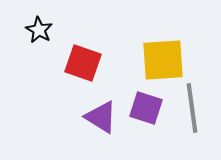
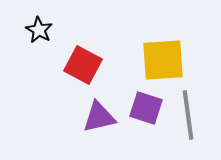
red square: moved 2 px down; rotated 9 degrees clockwise
gray line: moved 4 px left, 7 px down
purple triangle: moved 2 px left; rotated 45 degrees counterclockwise
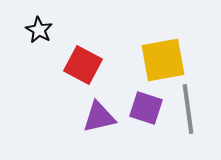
yellow square: rotated 6 degrees counterclockwise
gray line: moved 6 px up
